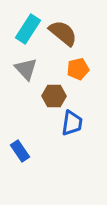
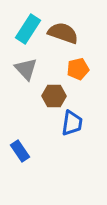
brown semicircle: rotated 20 degrees counterclockwise
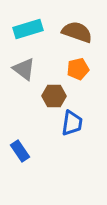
cyan rectangle: rotated 40 degrees clockwise
brown semicircle: moved 14 px right, 1 px up
gray triangle: moved 2 px left; rotated 10 degrees counterclockwise
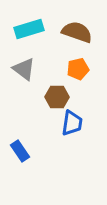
cyan rectangle: moved 1 px right
brown hexagon: moved 3 px right, 1 px down
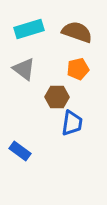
blue rectangle: rotated 20 degrees counterclockwise
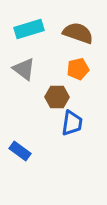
brown semicircle: moved 1 px right, 1 px down
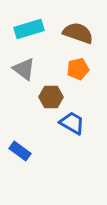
brown hexagon: moved 6 px left
blue trapezoid: rotated 68 degrees counterclockwise
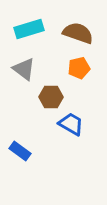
orange pentagon: moved 1 px right, 1 px up
blue trapezoid: moved 1 px left, 1 px down
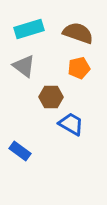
gray triangle: moved 3 px up
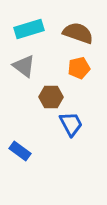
blue trapezoid: rotated 32 degrees clockwise
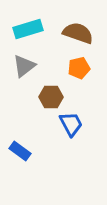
cyan rectangle: moved 1 px left
gray triangle: rotated 45 degrees clockwise
